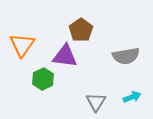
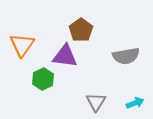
cyan arrow: moved 3 px right, 6 px down
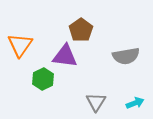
orange triangle: moved 2 px left
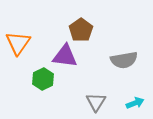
orange triangle: moved 2 px left, 2 px up
gray semicircle: moved 2 px left, 4 px down
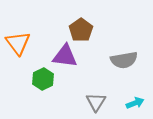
orange triangle: rotated 12 degrees counterclockwise
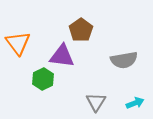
purple triangle: moved 3 px left
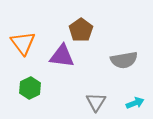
orange triangle: moved 5 px right
green hexagon: moved 13 px left, 9 px down
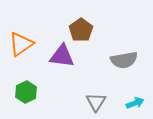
orange triangle: moved 2 px left, 1 px down; rotated 32 degrees clockwise
green hexagon: moved 4 px left, 4 px down
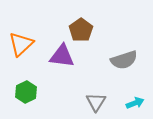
orange triangle: rotated 8 degrees counterclockwise
gray semicircle: rotated 8 degrees counterclockwise
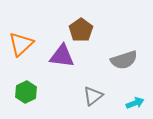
gray triangle: moved 3 px left, 6 px up; rotated 20 degrees clockwise
